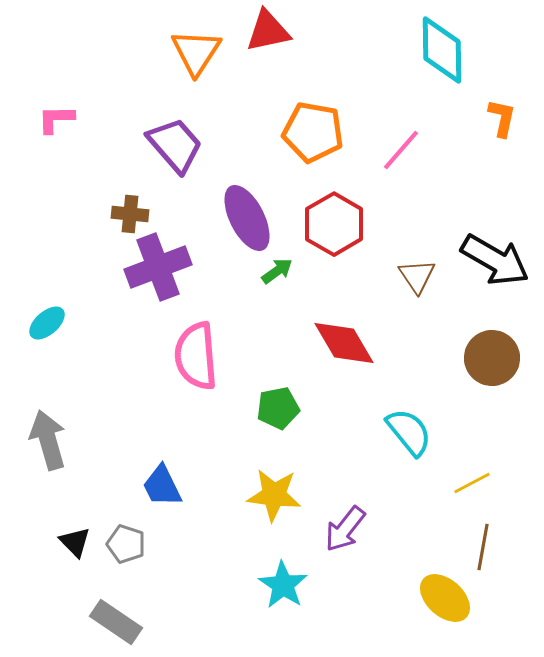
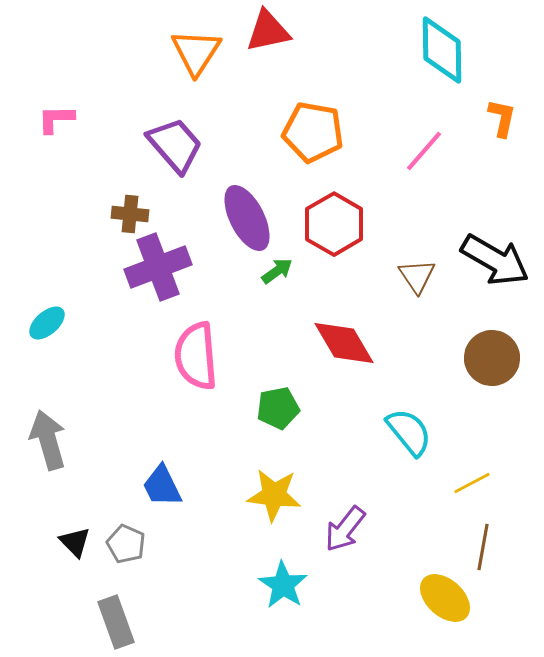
pink line: moved 23 px right, 1 px down
gray pentagon: rotated 6 degrees clockwise
gray rectangle: rotated 36 degrees clockwise
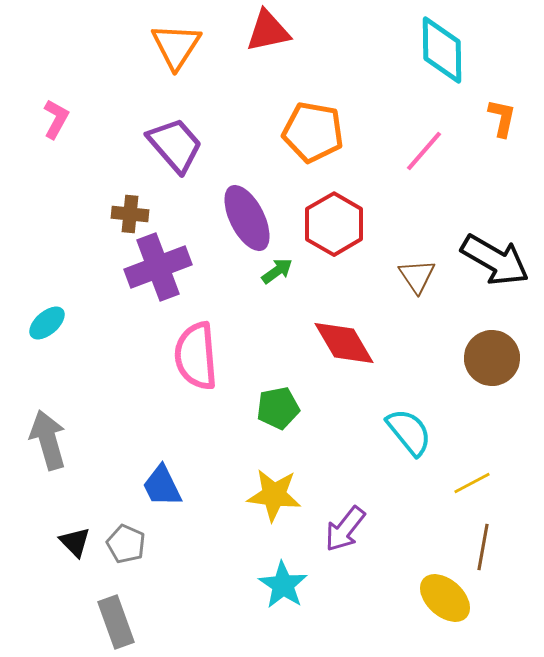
orange triangle: moved 20 px left, 6 px up
pink L-shape: rotated 120 degrees clockwise
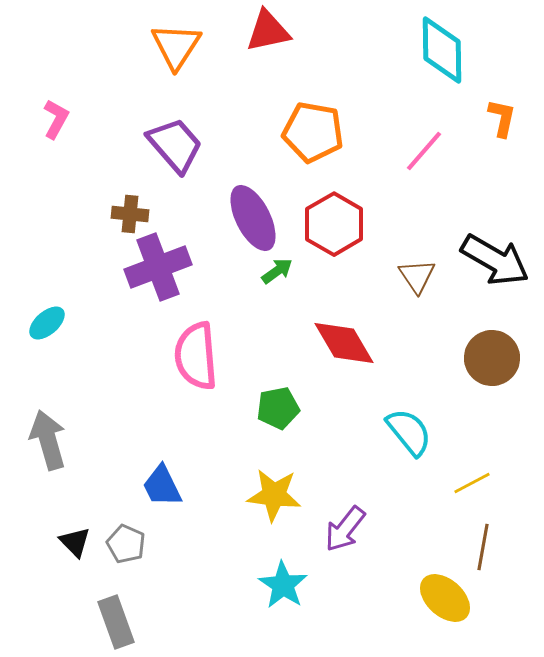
purple ellipse: moved 6 px right
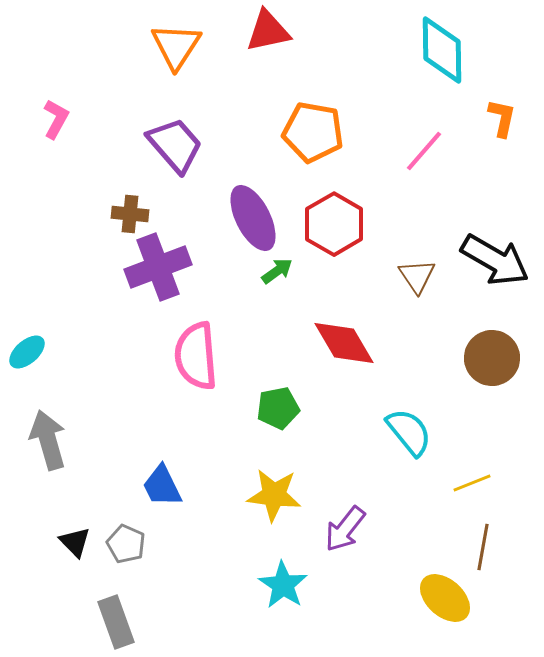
cyan ellipse: moved 20 px left, 29 px down
yellow line: rotated 6 degrees clockwise
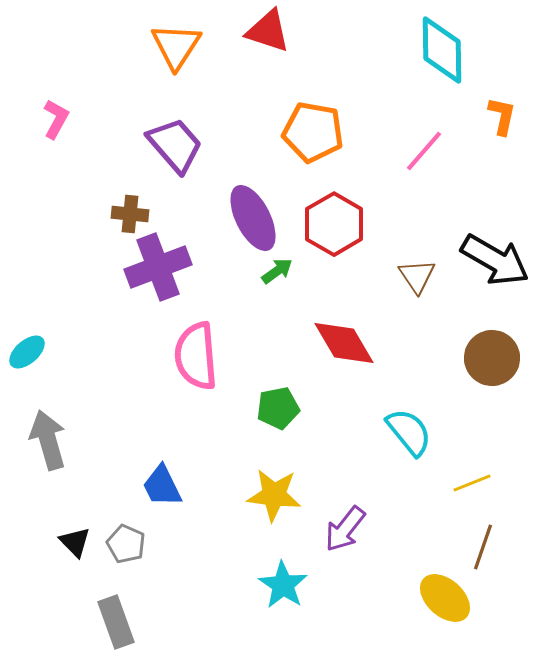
red triangle: rotated 30 degrees clockwise
orange L-shape: moved 2 px up
brown line: rotated 9 degrees clockwise
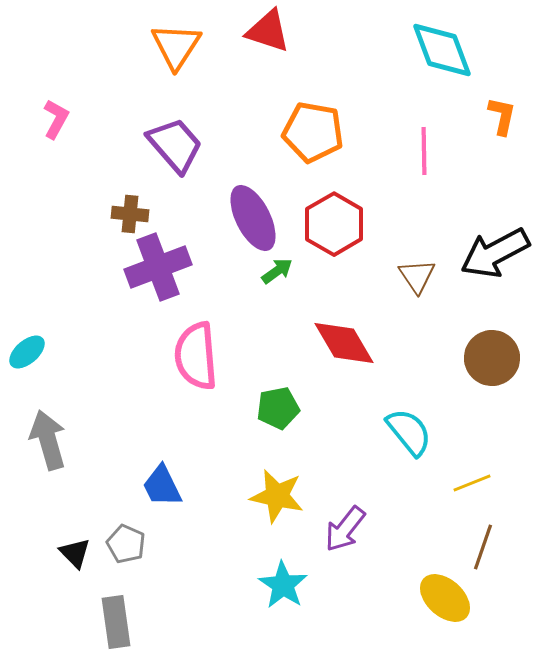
cyan diamond: rotated 20 degrees counterclockwise
pink line: rotated 42 degrees counterclockwise
black arrow: moved 7 px up; rotated 122 degrees clockwise
yellow star: moved 3 px right, 1 px down; rotated 6 degrees clockwise
black triangle: moved 11 px down
gray rectangle: rotated 12 degrees clockwise
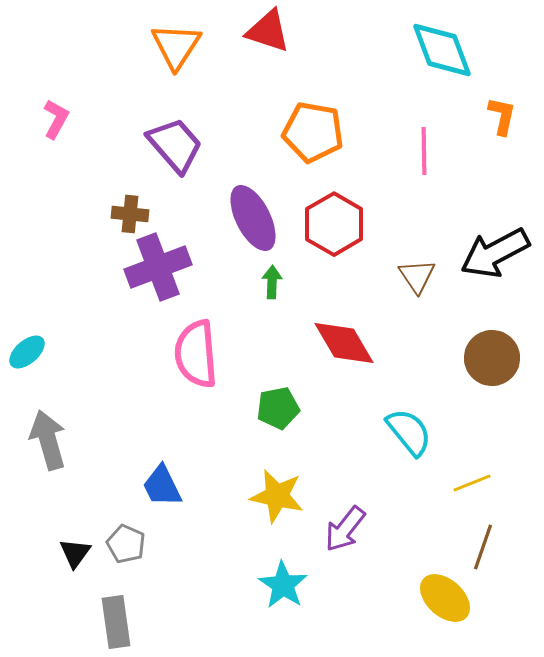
green arrow: moved 5 px left, 11 px down; rotated 52 degrees counterclockwise
pink semicircle: moved 2 px up
black triangle: rotated 20 degrees clockwise
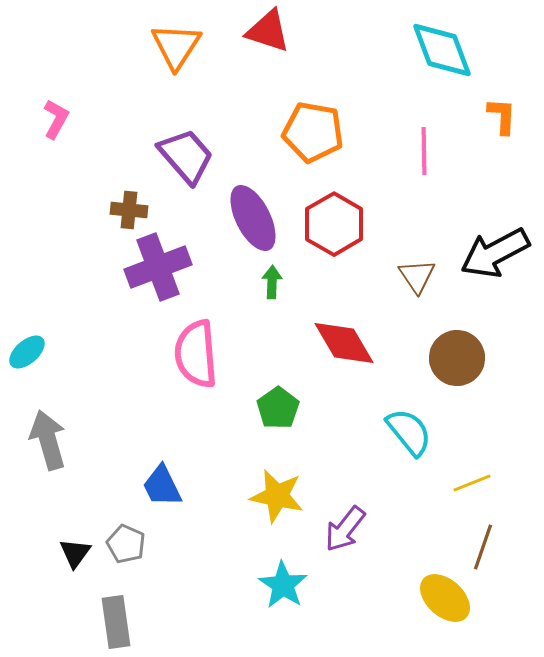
orange L-shape: rotated 9 degrees counterclockwise
purple trapezoid: moved 11 px right, 11 px down
brown cross: moved 1 px left, 4 px up
brown circle: moved 35 px left
green pentagon: rotated 24 degrees counterclockwise
